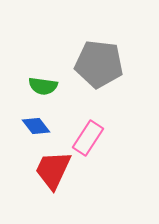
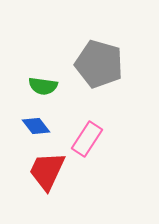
gray pentagon: rotated 9 degrees clockwise
pink rectangle: moved 1 px left, 1 px down
red trapezoid: moved 6 px left, 1 px down
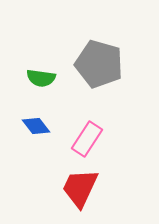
green semicircle: moved 2 px left, 8 px up
red trapezoid: moved 33 px right, 17 px down
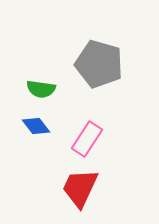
green semicircle: moved 11 px down
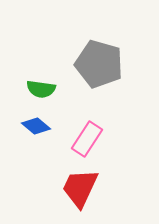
blue diamond: rotated 12 degrees counterclockwise
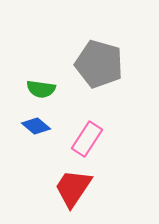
red trapezoid: moved 7 px left; rotated 9 degrees clockwise
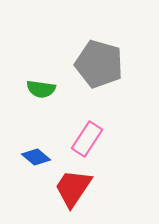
blue diamond: moved 31 px down
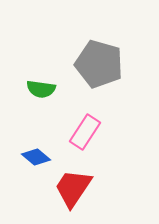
pink rectangle: moved 2 px left, 7 px up
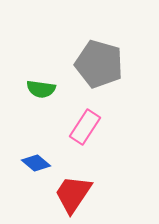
pink rectangle: moved 5 px up
blue diamond: moved 6 px down
red trapezoid: moved 6 px down
